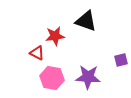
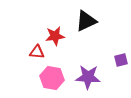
black triangle: rotated 45 degrees counterclockwise
red triangle: moved 1 px up; rotated 21 degrees counterclockwise
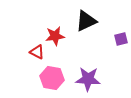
red triangle: rotated 21 degrees clockwise
purple square: moved 21 px up
purple star: moved 2 px down
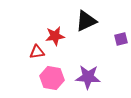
red triangle: rotated 35 degrees counterclockwise
purple star: moved 2 px up
